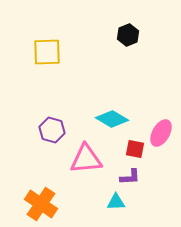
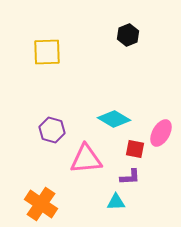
cyan diamond: moved 2 px right
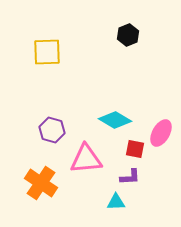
cyan diamond: moved 1 px right, 1 px down
orange cross: moved 21 px up
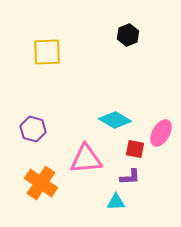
purple hexagon: moved 19 px left, 1 px up
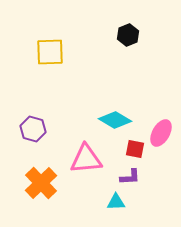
yellow square: moved 3 px right
orange cross: rotated 12 degrees clockwise
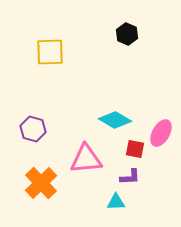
black hexagon: moved 1 px left, 1 px up; rotated 15 degrees counterclockwise
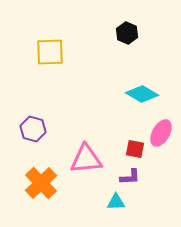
black hexagon: moved 1 px up
cyan diamond: moved 27 px right, 26 px up
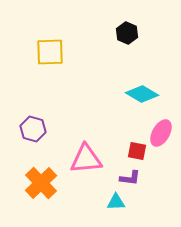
red square: moved 2 px right, 2 px down
purple L-shape: moved 1 px down; rotated 10 degrees clockwise
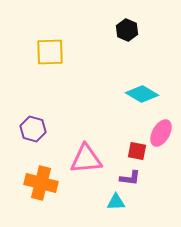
black hexagon: moved 3 px up
orange cross: rotated 32 degrees counterclockwise
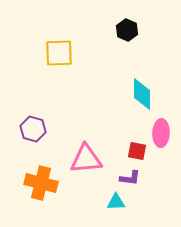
yellow square: moved 9 px right, 1 px down
cyan diamond: rotated 60 degrees clockwise
pink ellipse: rotated 28 degrees counterclockwise
